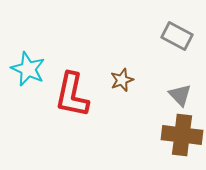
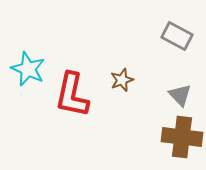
brown cross: moved 2 px down
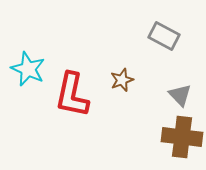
gray rectangle: moved 13 px left
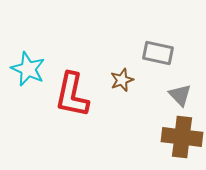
gray rectangle: moved 6 px left, 17 px down; rotated 16 degrees counterclockwise
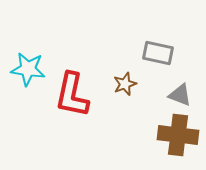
cyan star: rotated 16 degrees counterclockwise
brown star: moved 3 px right, 4 px down
gray triangle: rotated 25 degrees counterclockwise
brown cross: moved 4 px left, 2 px up
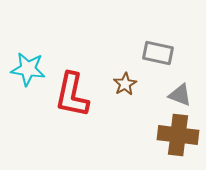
brown star: rotated 10 degrees counterclockwise
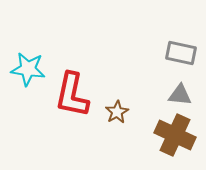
gray rectangle: moved 23 px right
brown star: moved 8 px left, 28 px down
gray triangle: rotated 15 degrees counterclockwise
brown cross: moved 3 px left; rotated 18 degrees clockwise
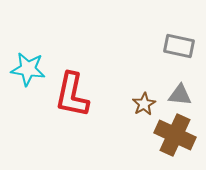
gray rectangle: moved 2 px left, 7 px up
brown star: moved 27 px right, 8 px up
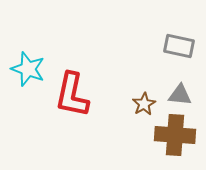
cyan star: rotated 12 degrees clockwise
brown cross: rotated 21 degrees counterclockwise
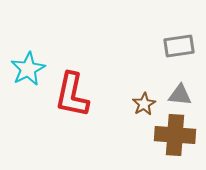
gray rectangle: rotated 20 degrees counterclockwise
cyan star: rotated 24 degrees clockwise
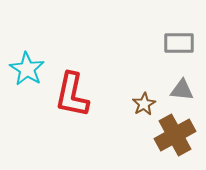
gray rectangle: moved 3 px up; rotated 8 degrees clockwise
cyan star: moved 1 px left; rotated 12 degrees counterclockwise
gray triangle: moved 2 px right, 5 px up
brown cross: rotated 33 degrees counterclockwise
